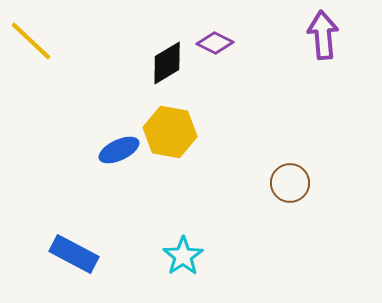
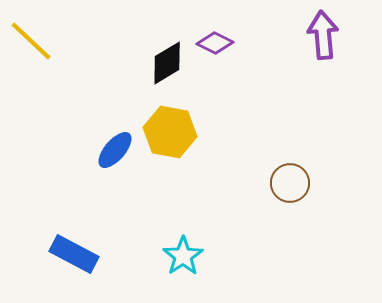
blue ellipse: moved 4 px left; rotated 24 degrees counterclockwise
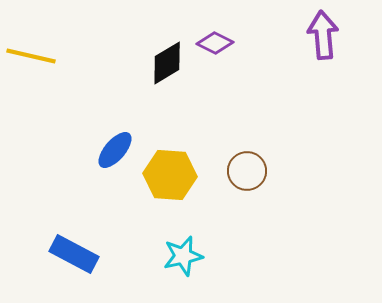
yellow line: moved 15 px down; rotated 30 degrees counterclockwise
yellow hexagon: moved 43 px down; rotated 6 degrees counterclockwise
brown circle: moved 43 px left, 12 px up
cyan star: rotated 21 degrees clockwise
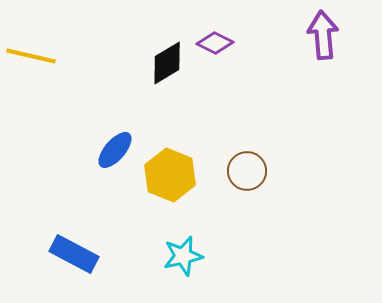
yellow hexagon: rotated 18 degrees clockwise
